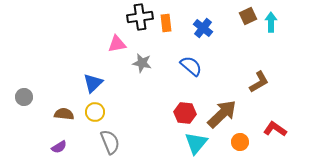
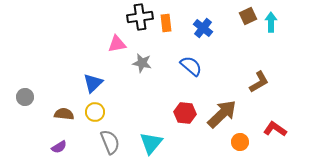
gray circle: moved 1 px right
cyan triangle: moved 45 px left
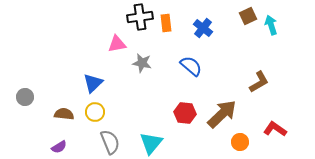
cyan arrow: moved 3 px down; rotated 18 degrees counterclockwise
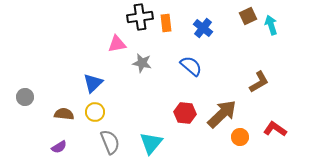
orange circle: moved 5 px up
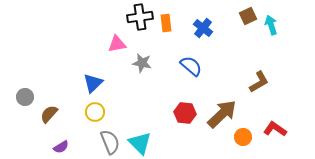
brown semicircle: moved 15 px left; rotated 54 degrees counterclockwise
orange circle: moved 3 px right
cyan triangle: moved 11 px left; rotated 25 degrees counterclockwise
purple semicircle: moved 2 px right
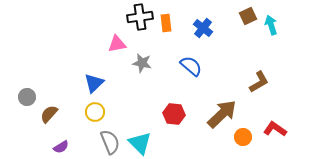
blue triangle: moved 1 px right
gray circle: moved 2 px right
red hexagon: moved 11 px left, 1 px down
